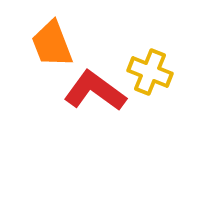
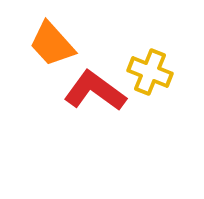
orange trapezoid: rotated 21 degrees counterclockwise
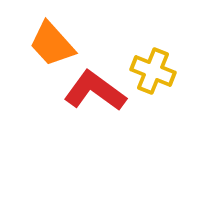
yellow cross: moved 3 px right, 1 px up
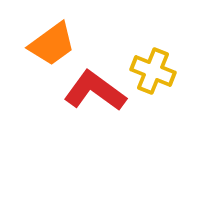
orange trapezoid: rotated 84 degrees counterclockwise
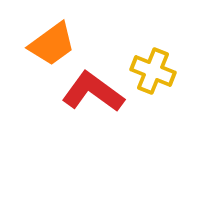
red L-shape: moved 2 px left, 1 px down
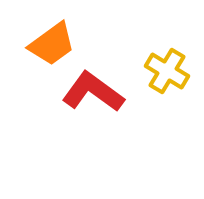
yellow cross: moved 14 px right; rotated 9 degrees clockwise
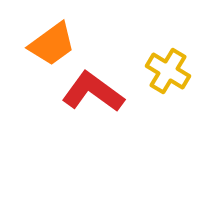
yellow cross: moved 1 px right
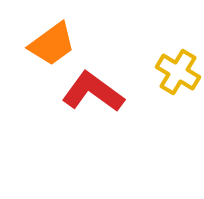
yellow cross: moved 10 px right, 1 px down
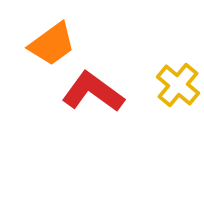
yellow cross: moved 13 px down; rotated 9 degrees clockwise
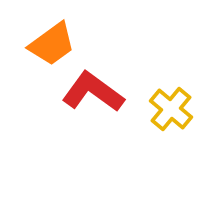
yellow cross: moved 7 px left, 24 px down
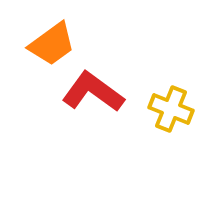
yellow cross: rotated 18 degrees counterclockwise
